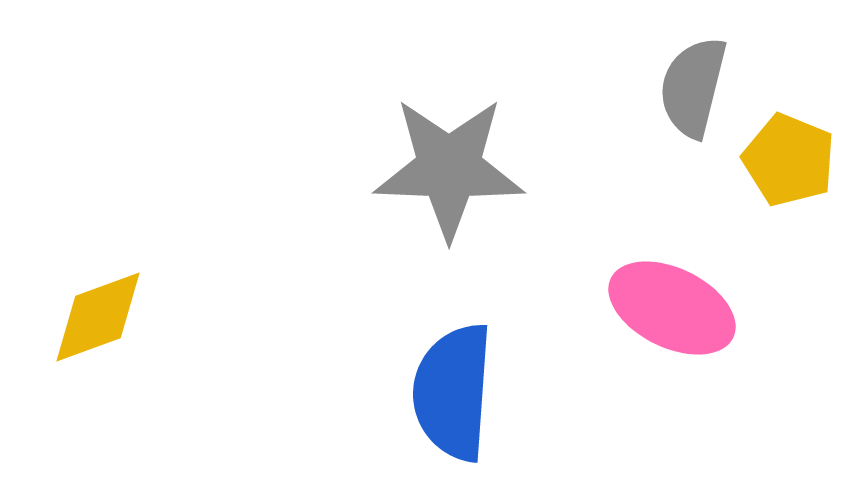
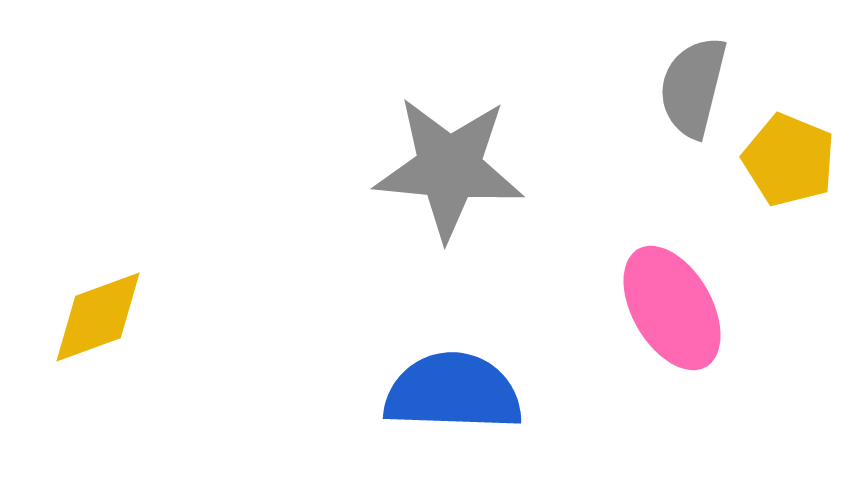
gray star: rotated 3 degrees clockwise
pink ellipse: rotated 34 degrees clockwise
blue semicircle: rotated 88 degrees clockwise
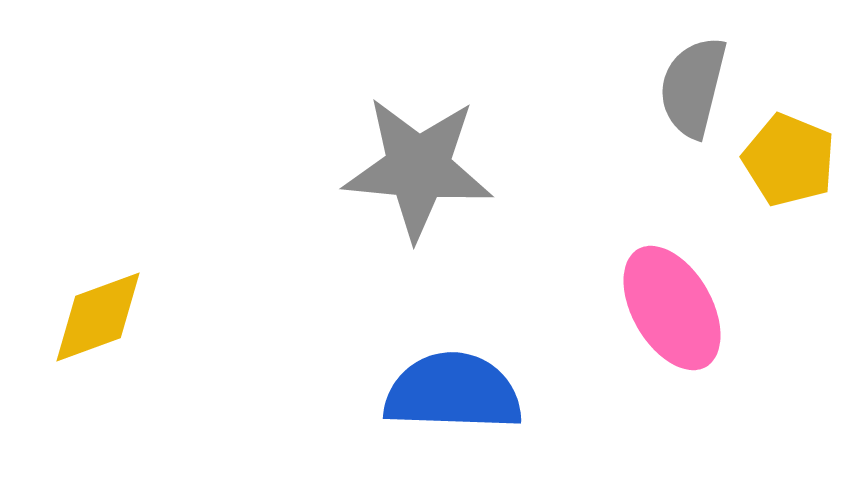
gray star: moved 31 px left
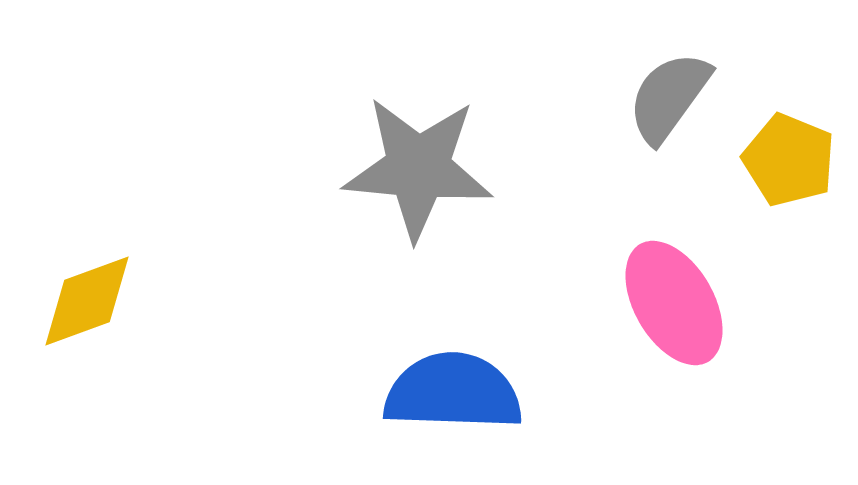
gray semicircle: moved 24 px left, 10 px down; rotated 22 degrees clockwise
pink ellipse: moved 2 px right, 5 px up
yellow diamond: moved 11 px left, 16 px up
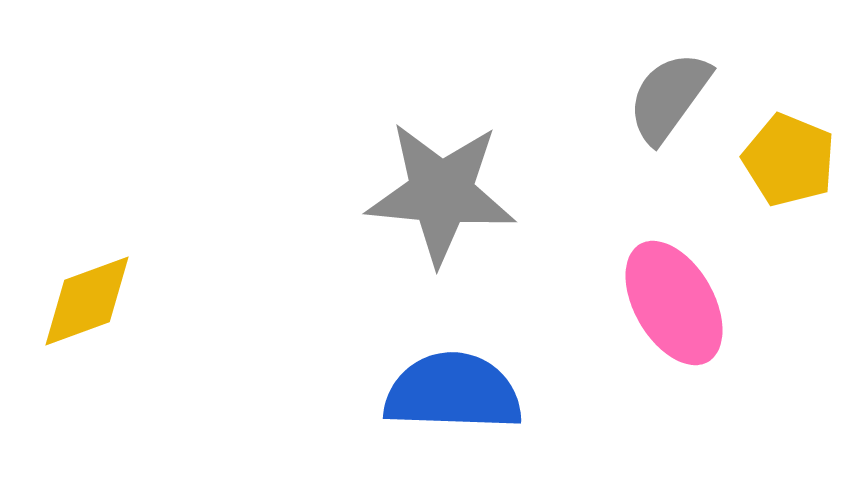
gray star: moved 23 px right, 25 px down
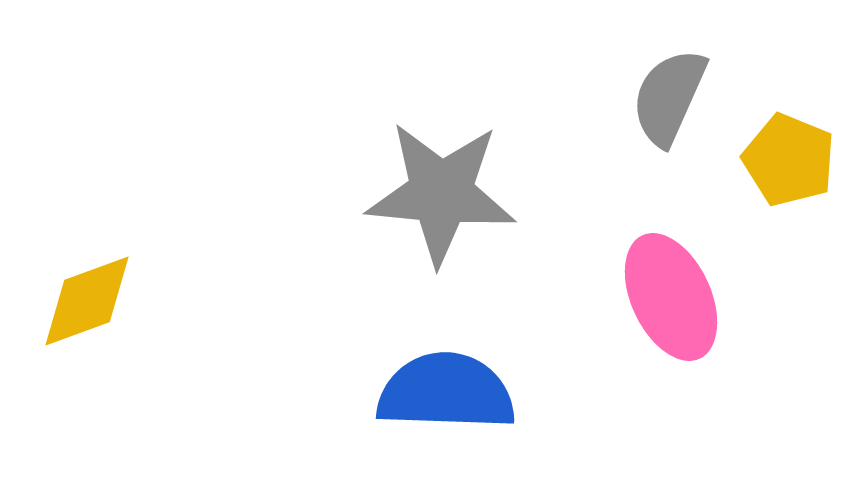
gray semicircle: rotated 12 degrees counterclockwise
pink ellipse: moved 3 px left, 6 px up; rotated 5 degrees clockwise
blue semicircle: moved 7 px left
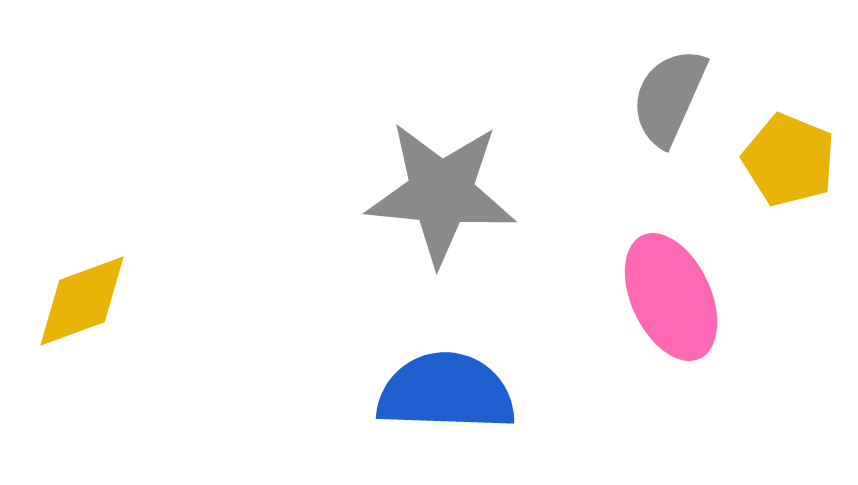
yellow diamond: moved 5 px left
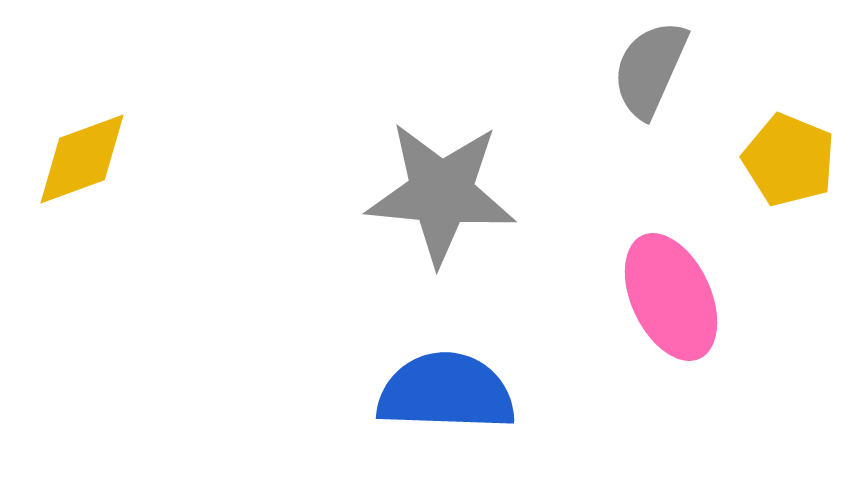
gray semicircle: moved 19 px left, 28 px up
yellow diamond: moved 142 px up
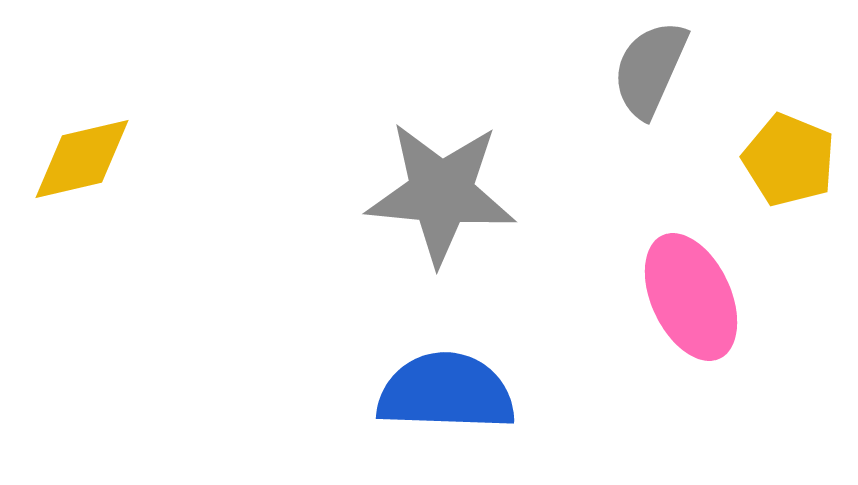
yellow diamond: rotated 7 degrees clockwise
pink ellipse: moved 20 px right
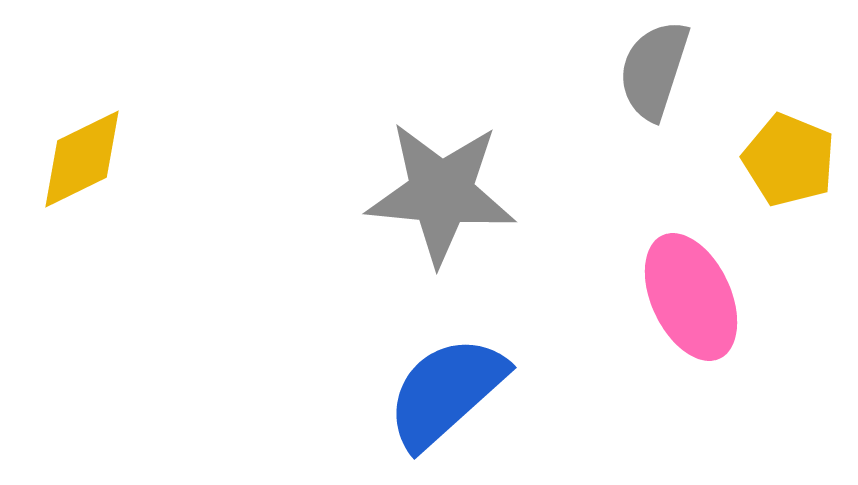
gray semicircle: moved 4 px right, 1 px down; rotated 6 degrees counterclockwise
yellow diamond: rotated 13 degrees counterclockwise
blue semicircle: rotated 44 degrees counterclockwise
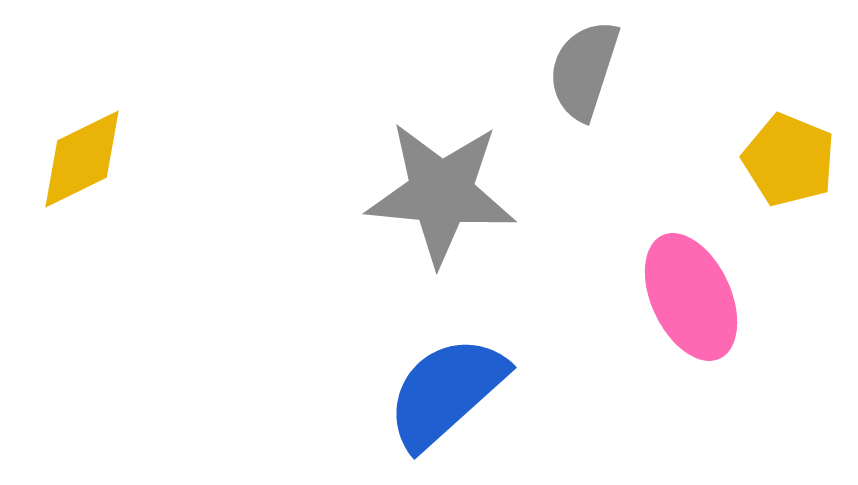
gray semicircle: moved 70 px left
